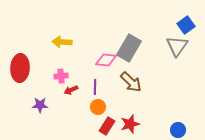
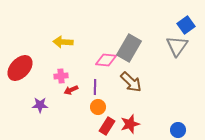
yellow arrow: moved 1 px right
red ellipse: rotated 40 degrees clockwise
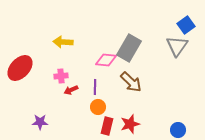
purple star: moved 17 px down
red rectangle: rotated 18 degrees counterclockwise
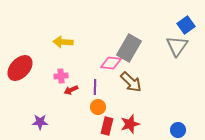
pink diamond: moved 5 px right, 3 px down
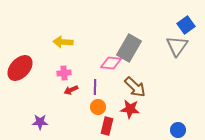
pink cross: moved 3 px right, 3 px up
brown arrow: moved 4 px right, 5 px down
red star: moved 15 px up; rotated 24 degrees clockwise
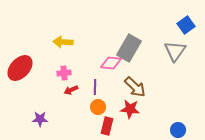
gray triangle: moved 2 px left, 5 px down
purple star: moved 3 px up
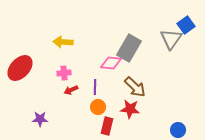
gray triangle: moved 4 px left, 12 px up
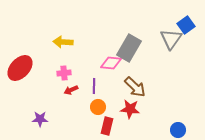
purple line: moved 1 px left, 1 px up
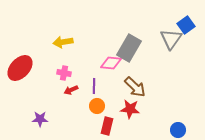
yellow arrow: rotated 12 degrees counterclockwise
pink cross: rotated 16 degrees clockwise
orange circle: moved 1 px left, 1 px up
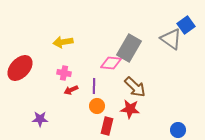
gray triangle: rotated 30 degrees counterclockwise
